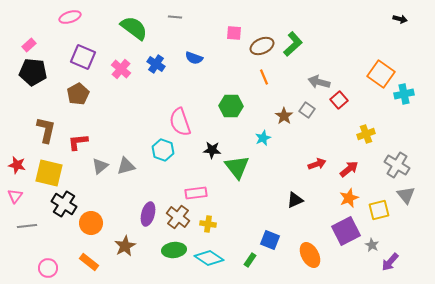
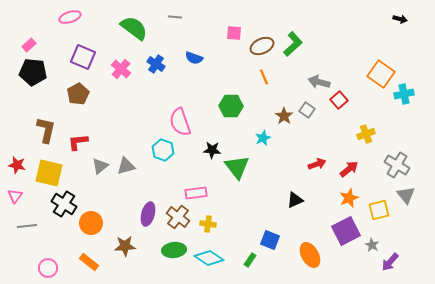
brown star at (125, 246): rotated 25 degrees clockwise
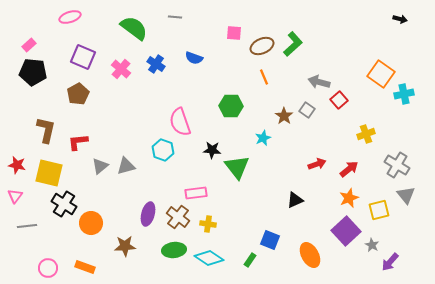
purple square at (346, 231): rotated 16 degrees counterclockwise
orange rectangle at (89, 262): moved 4 px left, 5 px down; rotated 18 degrees counterclockwise
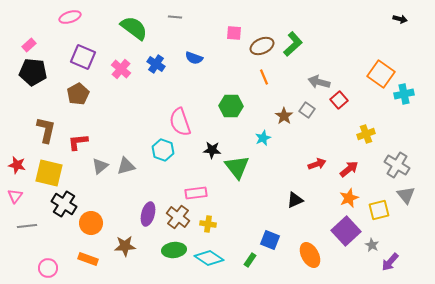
orange rectangle at (85, 267): moved 3 px right, 8 px up
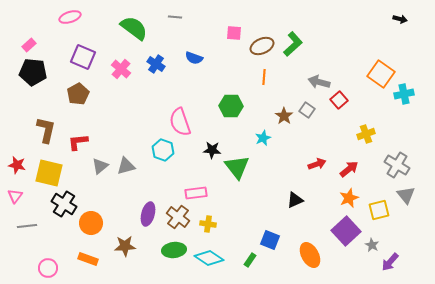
orange line at (264, 77): rotated 28 degrees clockwise
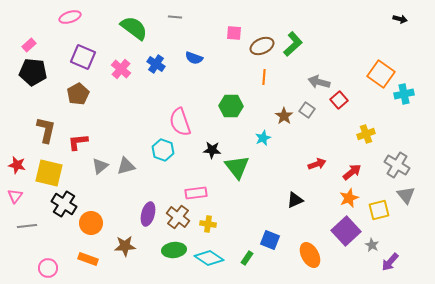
red arrow at (349, 169): moved 3 px right, 3 px down
green rectangle at (250, 260): moved 3 px left, 2 px up
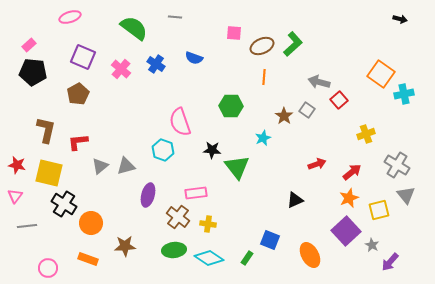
purple ellipse at (148, 214): moved 19 px up
